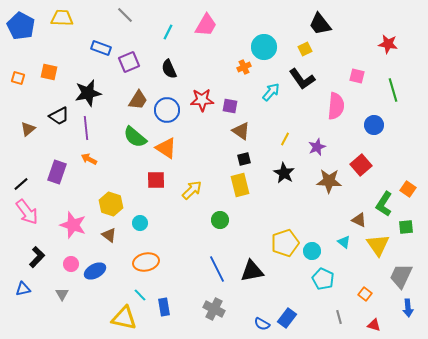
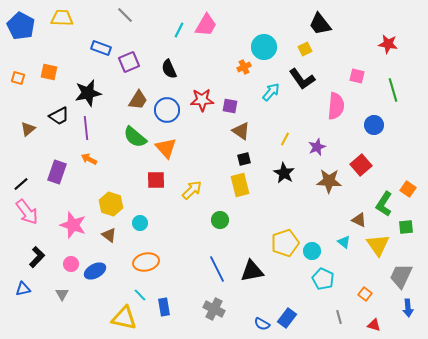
cyan line at (168, 32): moved 11 px right, 2 px up
orange triangle at (166, 148): rotated 15 degrees clockwise
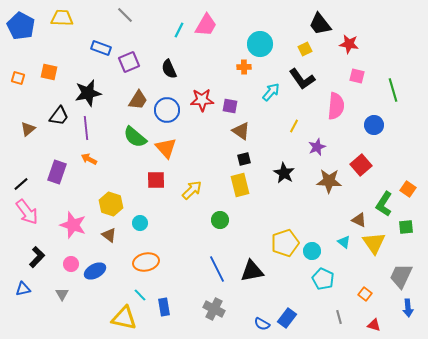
red star at (388, 44): moved 39 px left
cyan circle at (264, 47): moved 4 px left, 3 px up
orange cross at (244, 67): rotated 24 degrees clockwise
black trapezoid at (59, 116): rotated 25 degrees counterclockwise
yellow line at (285, 139): moved 9 px right, 13 px up
yellow triangle at (378, 245): moved 4 px left, 2 px up
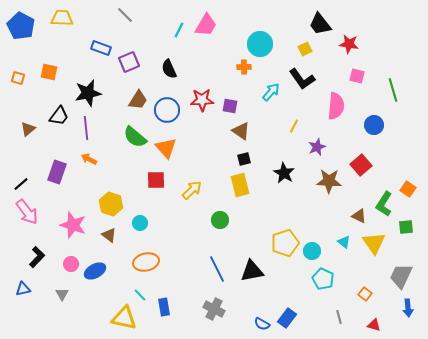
brown triangle at (359, 220): moved 4 px up
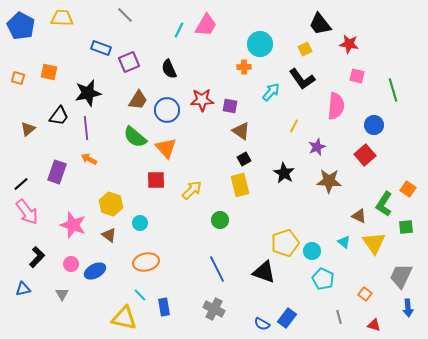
black square at (244, 159): rotated 16 degrees counterclockwise
red square at (361, 165): moved 4 px right, 10 px up
black triangle at (252, 271): moved 12 px right, 1 px down; rotated 30 degrees clockwise
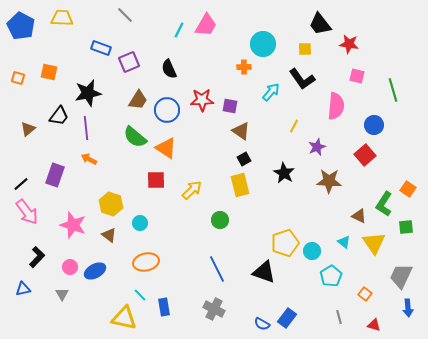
cyan circle at (260, 44): moved 3 px right
yellow square at (305, 49): rotated 24 degrees clockwise
orange triangle at (166, 148): rotated 15 degrees counterclockwise
purple rectangle at (57, 172): moved 2 px left, 3 px down
pink circle at (71, 264): moved 1 px left, 3 px down
cyan pentagon at (323, 279): moved 8 px right, 3 px up; rotated 15 degrees clockwise
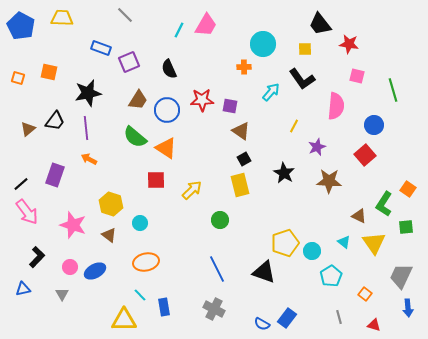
black trapezoid at (59, 116): moved 4 px left, 5 px down
yellow triangle at (124, 318): moved 2 px down; rotated 12 degrees counterclockwise
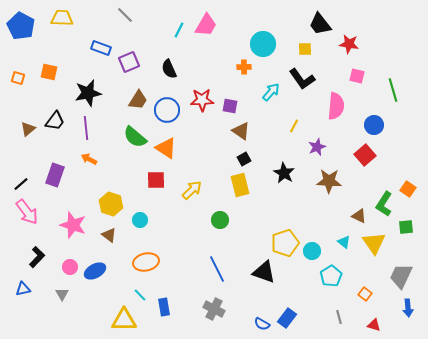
cyan circle at (140, 223): moved 3 px up
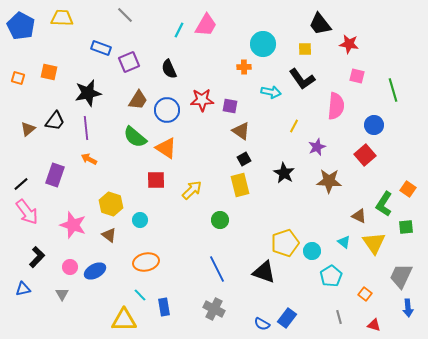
cyan arrow at (271, 92): rotated 60 degrees clockwise
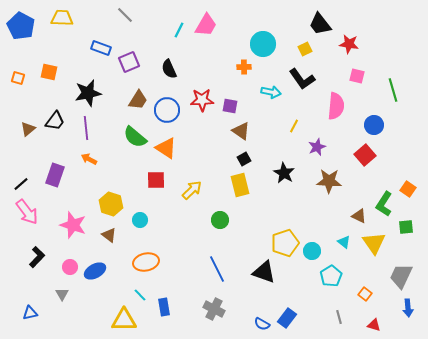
yellow square at (305, 49): rotated 24 degrees counterclockwise
blue triangle at (23, 289): moved 7 px right, 24 px down
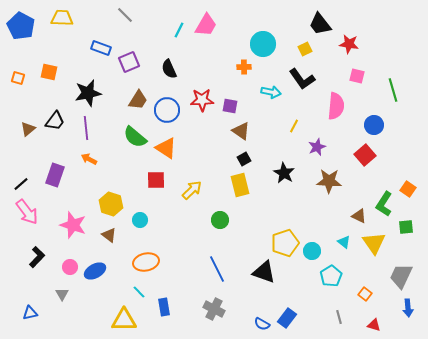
cyan line at (140, 295): moved 1 px left, 3 px up
